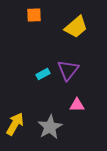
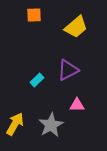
purple triangle: rotated 25 degrees clockwise
cyan rectangle: moved 6 px left, 6 px down; rotated 16 degrees counterclockwise
gray star: moved 1 px right, 2 px up
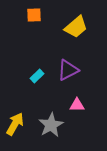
cyan rectangle: moved 4 px up
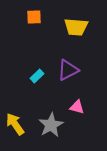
orange square: moved 2 px down
yellow trapezoid: rotated 45 degrees clockwise
pink triangle: moved 2 px down; rotated 14 degrees clockwise
yellow arrow: rotated 65 degrees counterclockwise
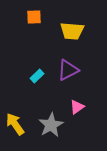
yellow trapezoid: moved 4 px left, 4 px down
pink triangle: rotated 49 degrees counterclockwise
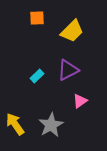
orange square: moved 3 px right, 1 px down
yellow trapezoid: rotated 50 degrees counterclockwise
pink triangle: moved 3 px right, 6 px up
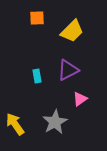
cyan rectangle: rotated 56 degrees counterclockwise
pink triangle: moved 2 px up
gray star: moved 4 px right, 3 px up
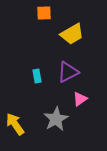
orange square: moved 7 px right, 5 px up
yellow trapezoid: moved 3 px down; rotated 15 degrees clockwise
purple triangle: moved 2 px down
gray star: moved 1 px right, 3 px up
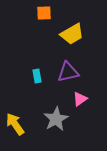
purple triangle: rotated 15 degrees clockwise
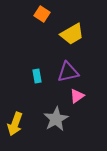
orange square: moved 2 px left, 1 px down; rotated 35 degrees clockwise
pink triangle: moved 3 px left, 3 px up
yellow arrow: rotated 125 degrees counterclockwise
